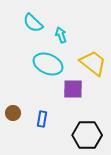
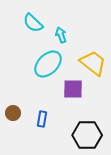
cyan ellipse: rotated 68 degrees counterclockwise
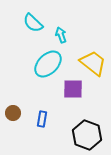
black hexagon: rotated 20 degrees clockwise
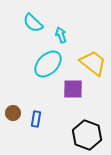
blue rectangle: moved 6 px left
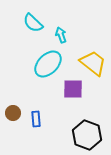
blue rectangle: rotated 14 degrees counterclockwise
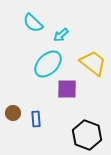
cyan arrow: rotated 112 degrees counterclockwise
purple square: moved 6 px left
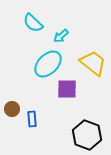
cyan arrow: moved 1 px down
brown circle: moved 1 px left, 4 px up
blue rectangle: moved 4 px left
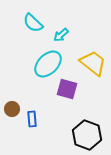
cyan arrow: moved 1 px up
purple square: rotated 15 degrees clockwise
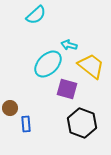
cyan semicircle: moved 3 px right, 8 px up; rotated 85 degrees counterclockwise
cyan arrow: moved 8 px right, 10 px down; rotated 56 degrees clockwise
yellow trapezoid: moved 2 px left, 3 px down
brown circle: moved 2 px left, 1 px up
blue rectangle: moved 6 px left, 5 px down
black hexagon: moved 5 px left, 12 px up
